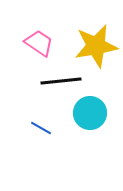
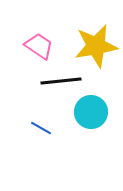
pink trapezoid: moved 3 px down
cyan circle: moved 1 px right, 1 px up
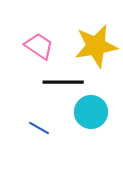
black line: moved 2 px right, 1 px down; rotated 6 degrees clockwise
blue line: moved 2 px left
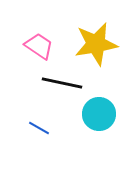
yellow star: moved 2 px up
black line: moved 1 px left, 1 px down; rotated 12 degrees clockwise
cyan circle: moved 8 px right, 2 px down
